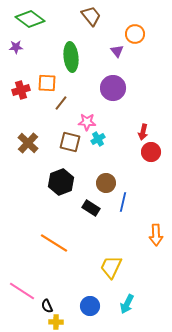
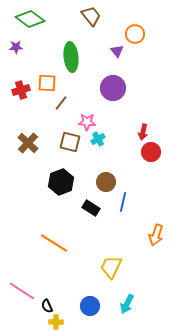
brown circle: moved 1 px up
orange arrow: rotated 20 degrees clockwise
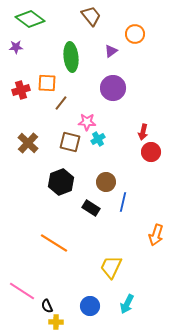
purple triangle: moved 6 px left; rotated 32 degrees clockwise
